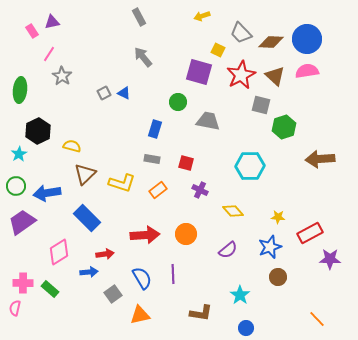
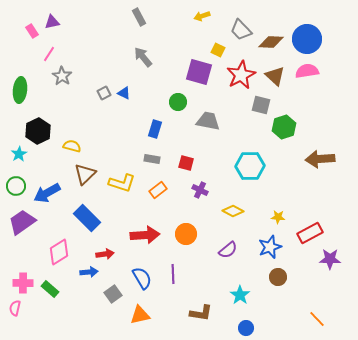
gray trapezoid at (241, 33): moved 3 px up
blue arrow at (47, 193): rotated 20 degrees counterclockwise
yellow diamond at (233, 211): rotated 20 degrees counterclockwise
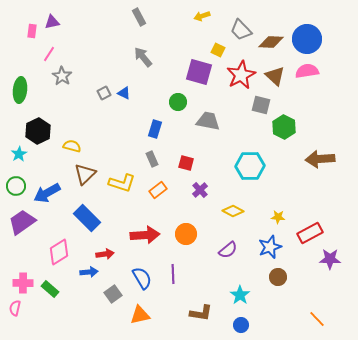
pink rectangle at (32, 31): rotated 40 degrees clockwise
green hexagon at (284, 127): rotated 15 degrees counterclockwise
gray rectangle at (152, 159): rotated 56 degrees clockwise
purple cross at (200, 190): rotated 21 degrees clockwise
blue circle at (246, 328): moved 5 px left, 3 px up
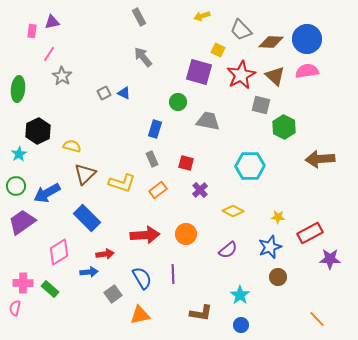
green ellipse at (20, 90): moved 2 px left, 1 px up
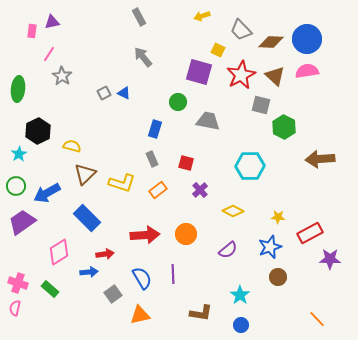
pink cross at (23, 283): moved 5 px left; rotated 18 degrees clockwise
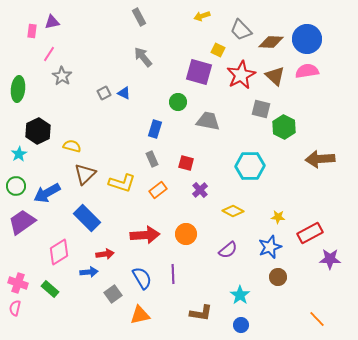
gray square at (261, 105): moved 4 px down
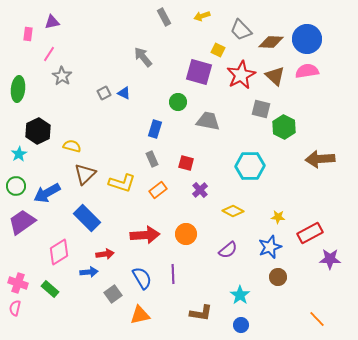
gray rectangle at (139, 17): moved 25 px right
pink rectangle at (32, 31): moved 4 px left, 3 px down
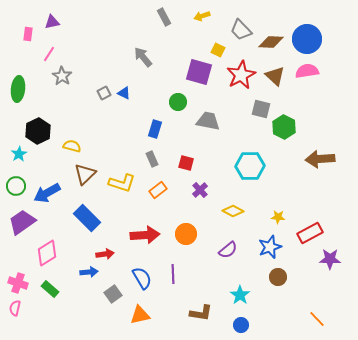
pink diamond at (59, 252): moved 12 px left, 1 px down
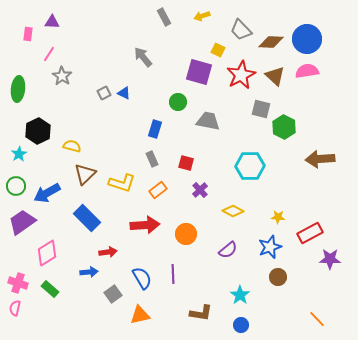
purple triangle at (52, 22): rotated 14 degrees clockwise
red arrow at (145, 235): moved 10 px up
red arrow at (105, 254): moved 3 px right, 2 px up
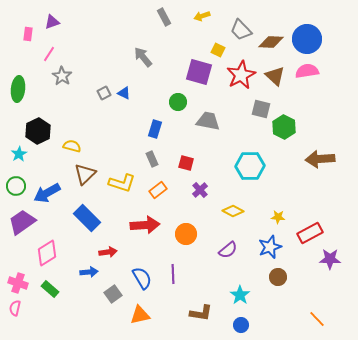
purple triangle at (52, 22): rotated 21 degrees counterclockwise
